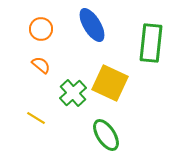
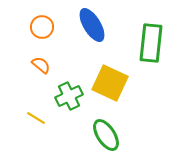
orange circle: moved 1 px right, 2 px up
green cross: moved 4 px left, 3 px down; rotated 16 degrees clockwise
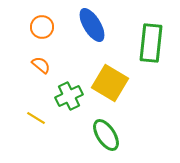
yellow square: rotated 6 degrees clockwise
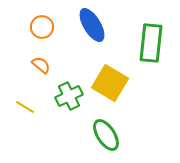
yellow line: moved 11 px left, 11 px up
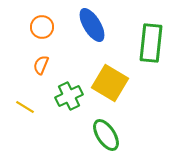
orange semicircle: rotated 108 degrees counterclockwise
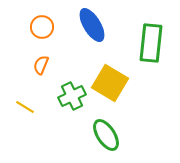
green cross: moved 3 px right
